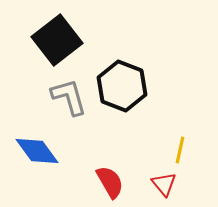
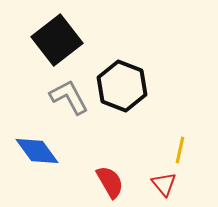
gray L-shape: rotated 12 degrees counterclockwise
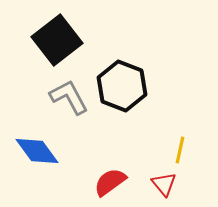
red semicircle: rotated 96 degrees counterclockwise
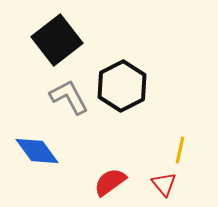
black hexagon: rotated 12 degrees clockwise
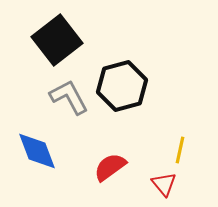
black hexagon: rotated 12 degrees clockwise
blue diamond: rotated 15 degrees clockwise
red semicircle: moved 15 px up
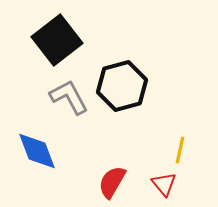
red semicircle: moved 2 px right, 15 px down; rotated 24 degrees counterclockwise
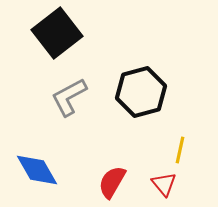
black square: moved 7 px up
black hexagon: moved 19 px right, 6 px down
gray L-shape: rotated 90 degrees counterclockwise
blue diamond: moved 19 px down; rotated 9 degrees counterclockwise
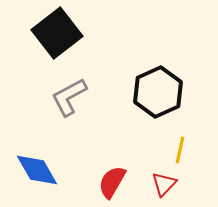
black hexagon: moved 17 px right; rotated 9 degrees counterclockwise
red triangle: rotated 24 degrees clockwise
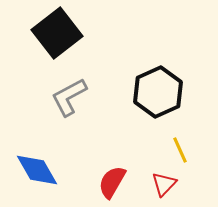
yellow line: rotated 36 degrees counterclockwise
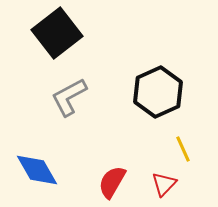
yellow line: moved 3 px right, 1 px up
